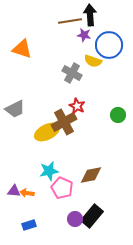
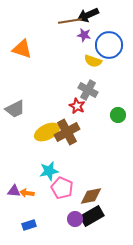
black arrow: moved 2 px left; rotated 110 degrees counterclockwise
gray cross: moved 16 px right, 17 px down
brown cross: moved 3 px right, 10 px down
brown diamond: moved 21 px down
black rectangle: rotated 20 degrees clockwise
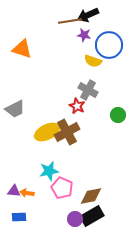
blue rectangle: moved 10 px left, 8 px up; rotated 16 degrees clockwise
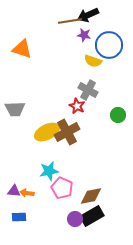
gray trapezoid: rotated 25 degrees clockwise
